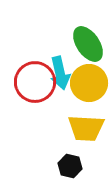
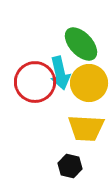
green ellipse: moved 7 px left; rotated 9 degrees counterclockwise
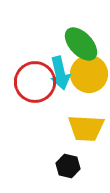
yellow circle: moved 9 px up
black hexagon: moved 2 px left
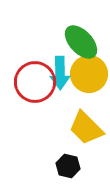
green ellipse: moved 2 px up
cyan arrow: rotated 12 degrees clockwise
yellow trapezoid: rotated 42 degrees clockwise
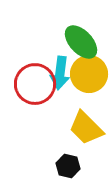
cyan arrow: rotated 8 degrees clockwise
red circle: moved 2 px down
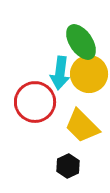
green ellipse: rotated 9 degrees clockwise
red circle: moved 18 px down
yellow trapezoid: moved 4 px left, 2 px up
black hexagon: rotated 20 degrees clockwise
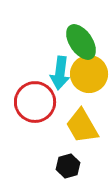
yellow trapezoid: rotated 15 degrees clockwise
black hexagon: rotated 10 degrees clockwise
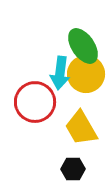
green ellipse: moved 2 px right, 4 px down
yellow circle: moved 3 px left
yellow trapezoid: moved 1 px left, 2 px down
black hexagon: moved 5 px right, 3 px down; rotated 15 degrees clockwise
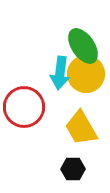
red circle: moved 11 px left, 5 px down
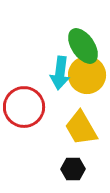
yellow circle: moved 1 px right, 1 px down
